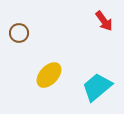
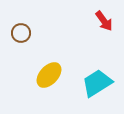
brown circle: moved 2 px right
cyan trapezoid: moved 4 px up; rotated 8 degrees clockwise
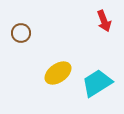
red arrow: rotated 15 degrees clockwise
yellow ellipse: moved 9 px right, 2 px up; rotated 12 degrees clockwise
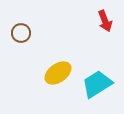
red arrow: moved 1 px right
cyan trapezoid: moved 1 px down
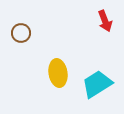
yellow ellipse: rotated 64 degrees counterclockwise
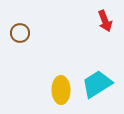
brown circle: moved 1 px left
yellow ellipse: moved 3 px right, 17 px down; rotated 8 degrees clockwise
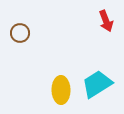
red arrow: moved 1 px right
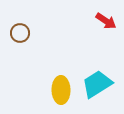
red arrow: rotated 35 degrees counterclockwise
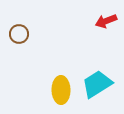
red arrow: rotated 125 degrees clockwise
brown circle: moved 1 px left, 1 px down
